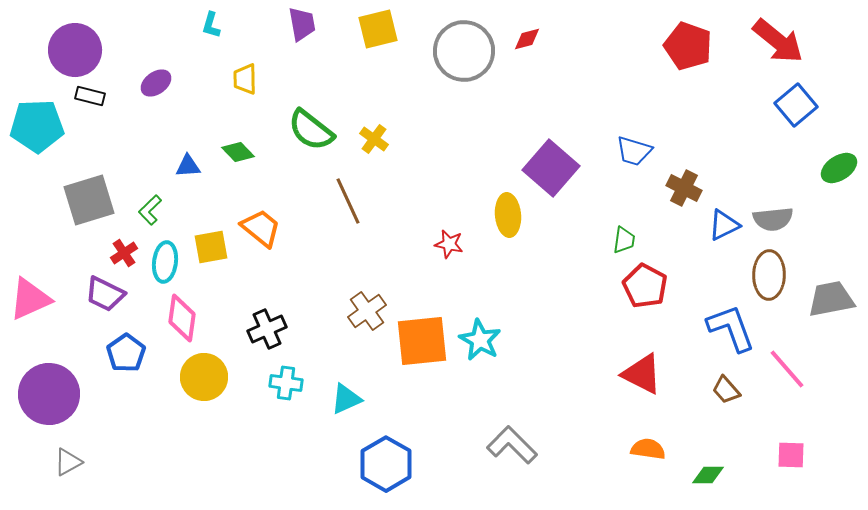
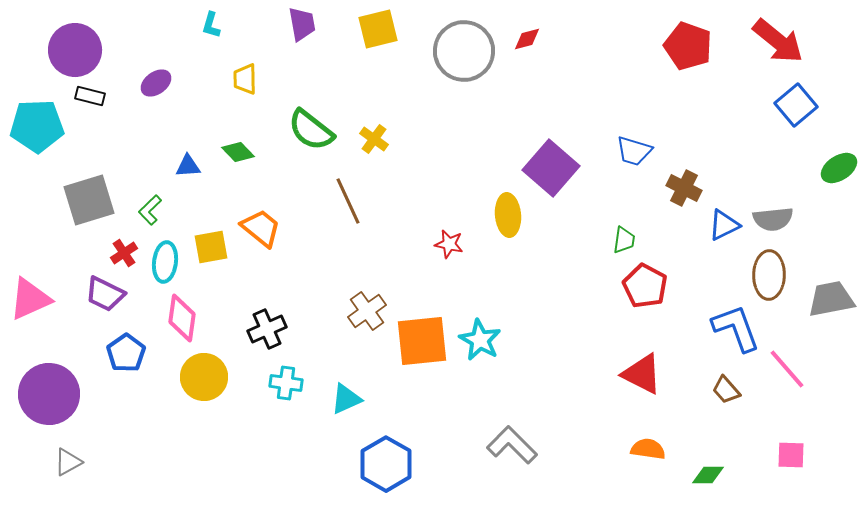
blue L-shape at (731, 328): moved 5 px right
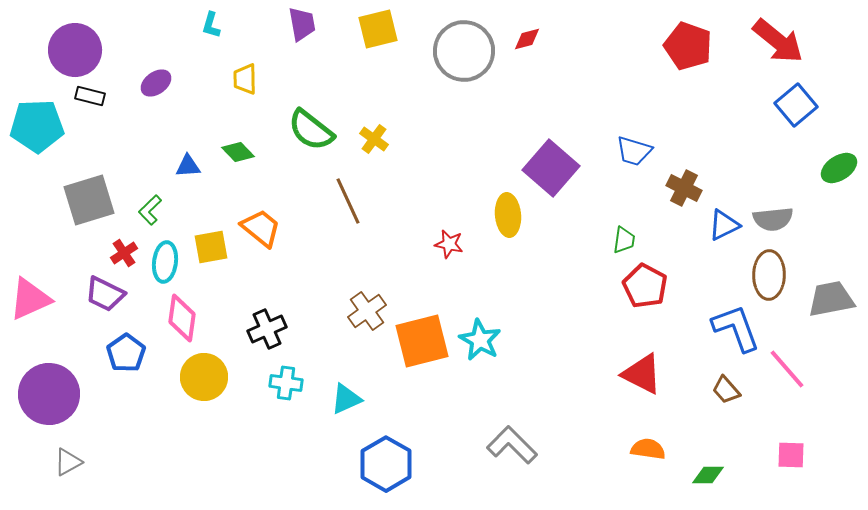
orange square at (422, 341): rotated 8 degrees counterclockwise
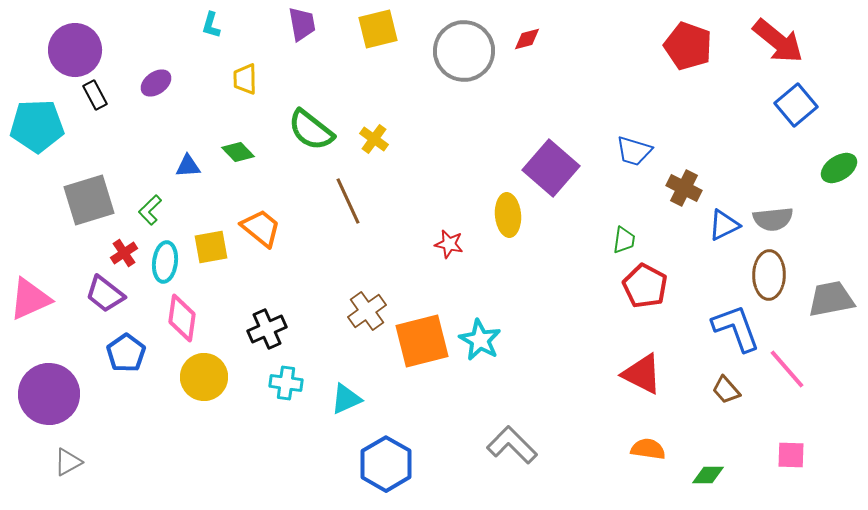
black rectangle at (90, 96): moved 5 px right, 1 px up; rotated 48 degrees clockwise
purple trapezoid at (105, 294): rotated 12 degrees clockwise
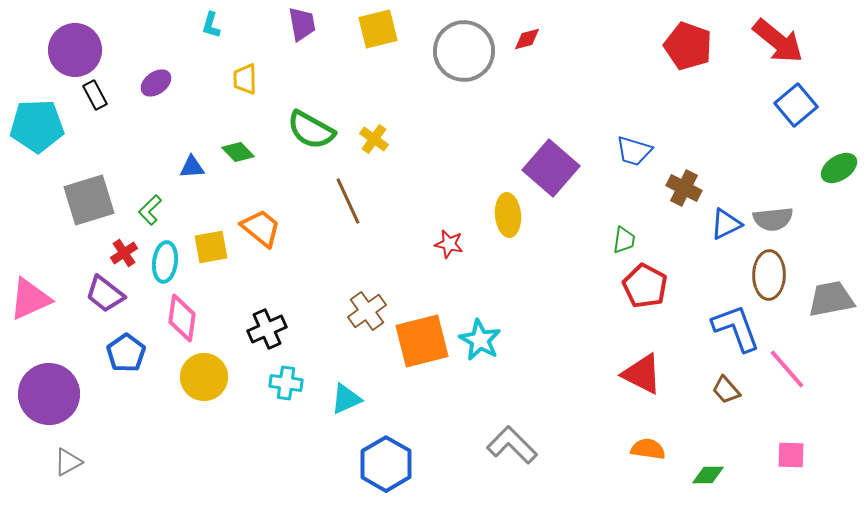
green semicircle at (311, 130): rotated 9 degrees counterclockwise
blue triangle at (188, 166): moved 4 px right, 1 px down
blue triangle at (724, 225): moved 2 px right, 1 px up
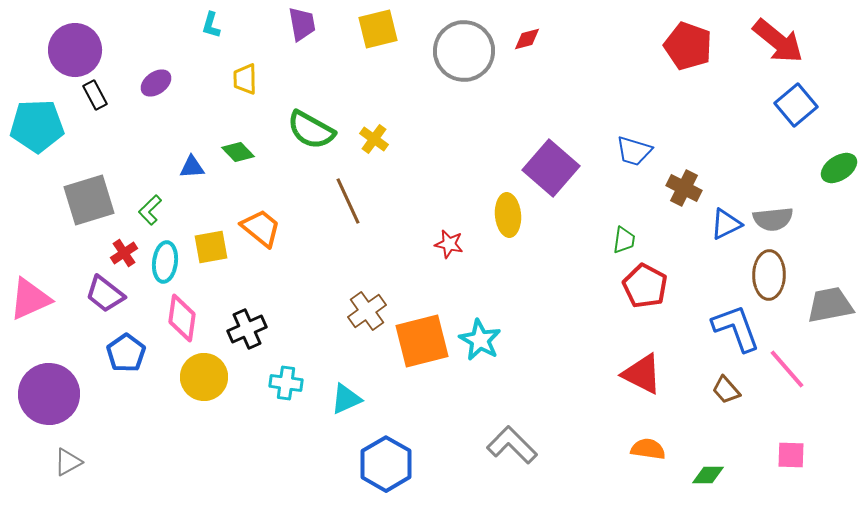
gray trapezoid at (831, 299): moved 1 px left, 6 px down
black cross at (267, 329): moved 20 px left
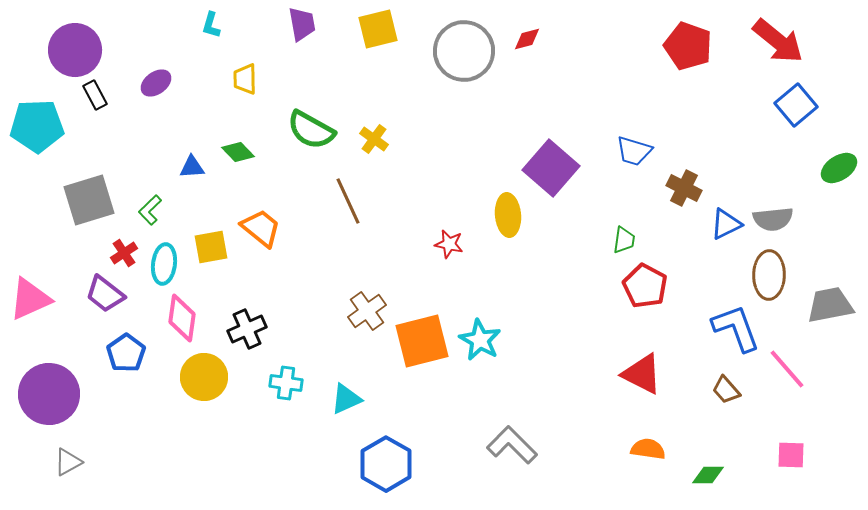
cyan ellipse at (165, 262): moved 1 px left, 2 px down
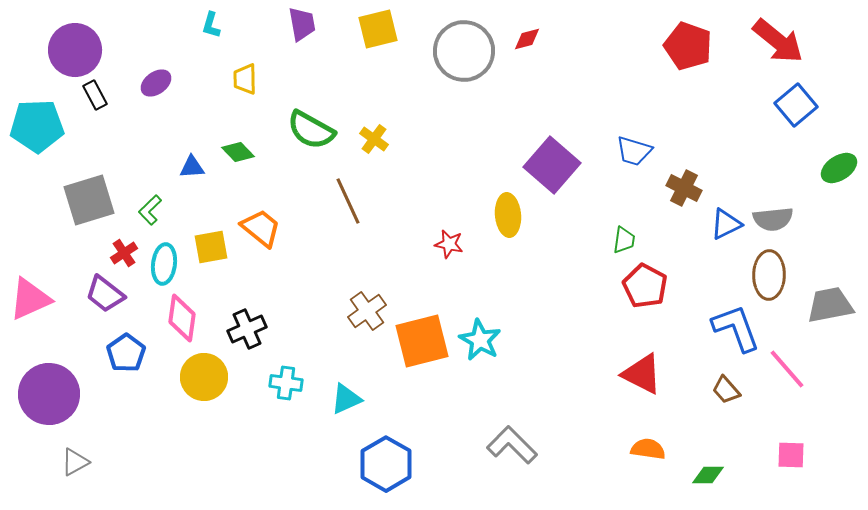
purple square at (551, 168): moved 1 px right, 3 px up
gray triangle at (68, 462): moved 7 px right
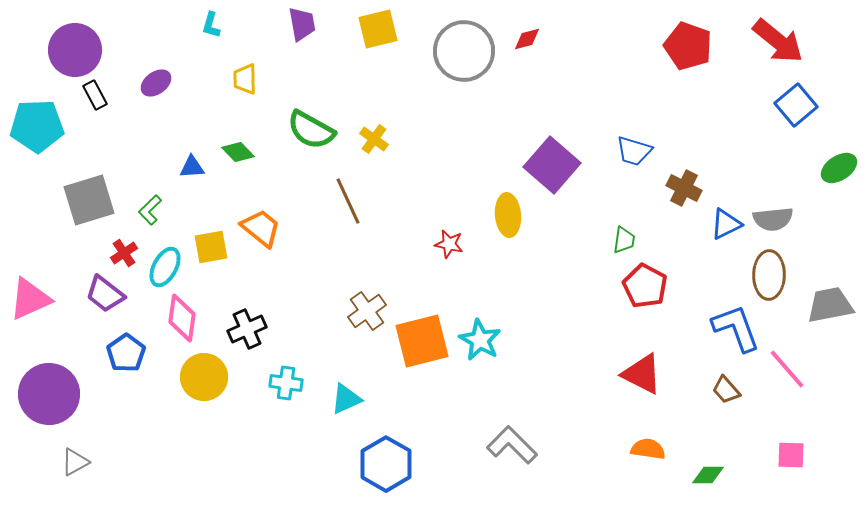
cyan ellipse at (164, 264): moved 1 px right, 3 px down; rotated 21 degrees clockwise
